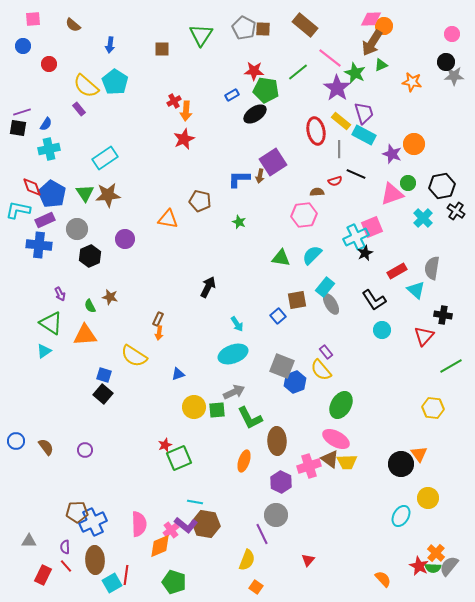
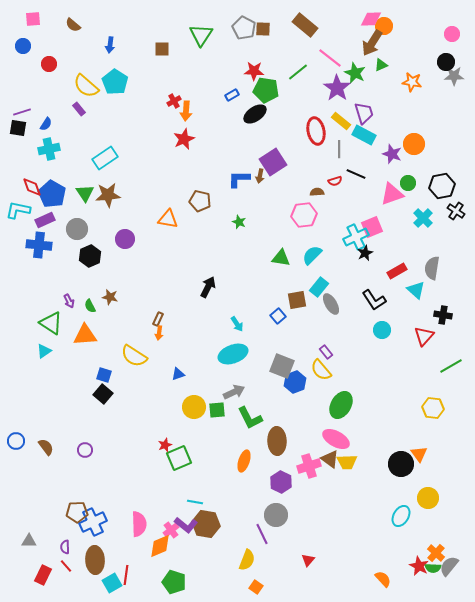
cyan rectangle at (325, 287): moved 6 px left
purple arrow at (60, 294): moved 9 px right, 7 px down
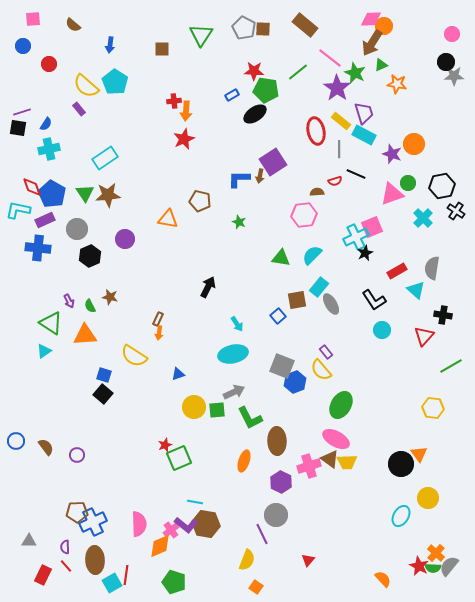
orange star at (412, 82): moved 15 px left, 2 px down
red cross at (174, 101): rotated 24 degrees clockwise
blue cross at (39, 245): moved 1 px left, 3 px down
cyan ellipse at (233, 354): rotated 8 degrees clockwise
purple circle at (85, 450): moved 8 px left, 5 px down
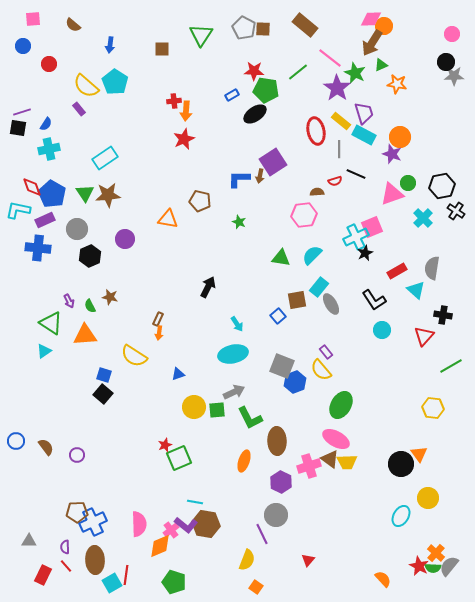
orange circle at (414, 144): moved 14 px left, 7 px up
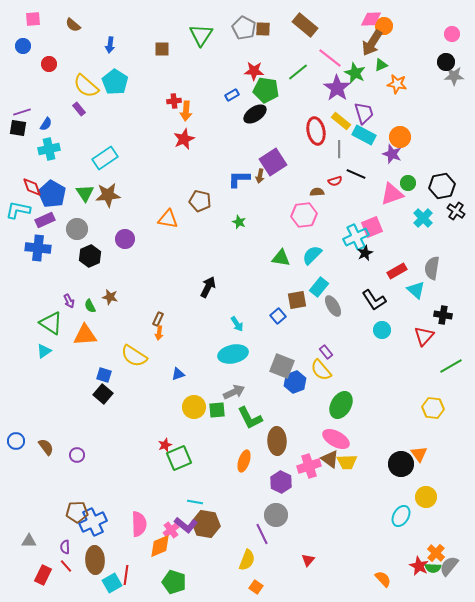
gray ellipse at (331, 304): moved 2 px right, 2 px down
yellow circle at (428, 498): moved 2 px left, 1 px up
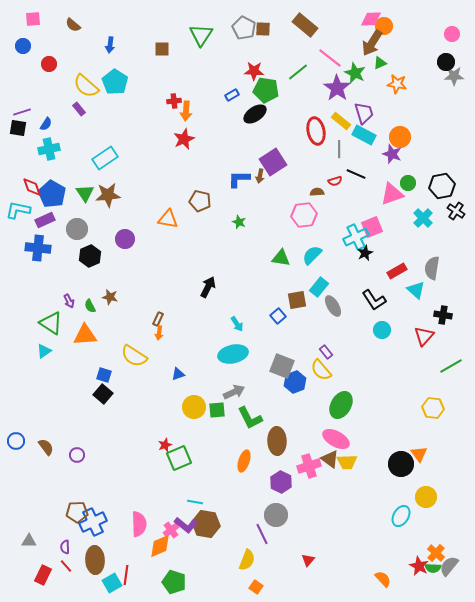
green triangle at (381, 65): moved 1 px left, 2 px up
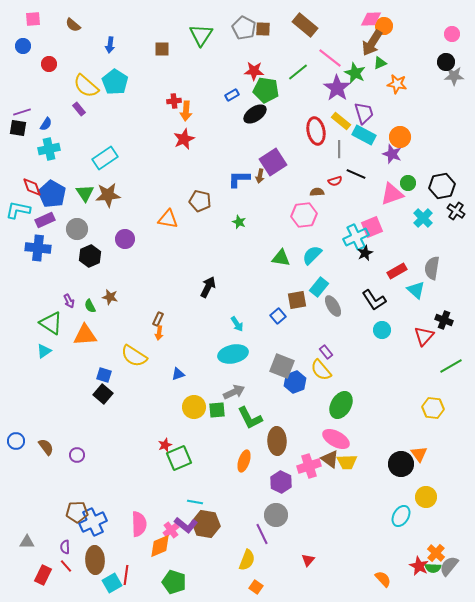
black cross at (443, 315): moved 1 px right, 5 px down; rotated 12 degrees clockwise
gray triangle at (29, 541): moved 2 px left, 1 px down
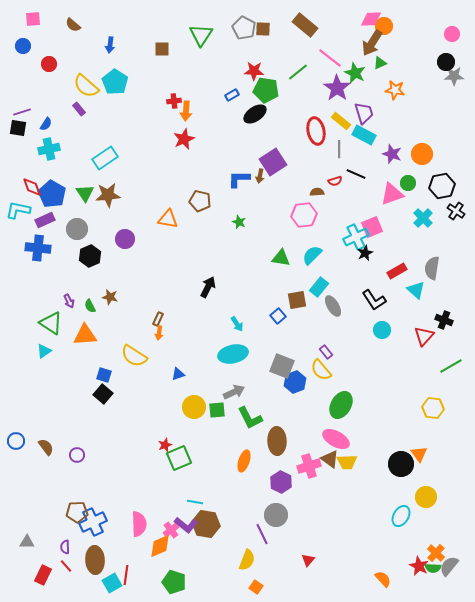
orange star at (397, 84): moved 2 px left, 6 px down
orange circle at (400, 137): moved 22 px right, 17 px down
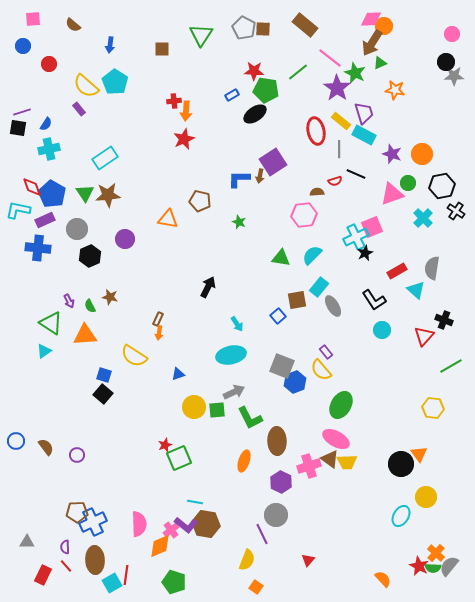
cyan ellipse at (233, 354): moved 2 px left, 1 px down
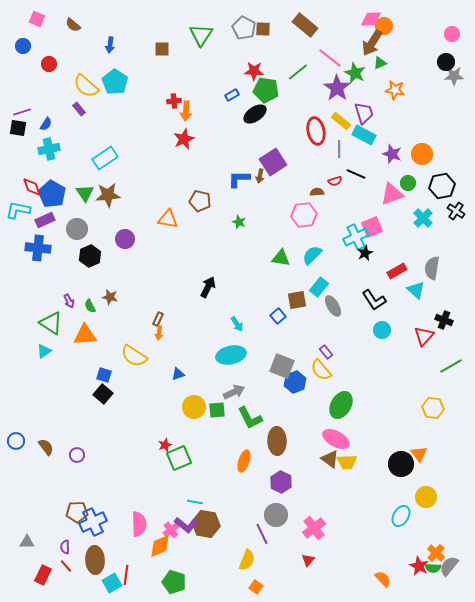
pink square at (33, 19): moved 4 px right; rotated 28 degrees clockwise
pink cross at (309, 466): moved 5 px right, 62 px down; rotated 20 degrees counterclockwise
